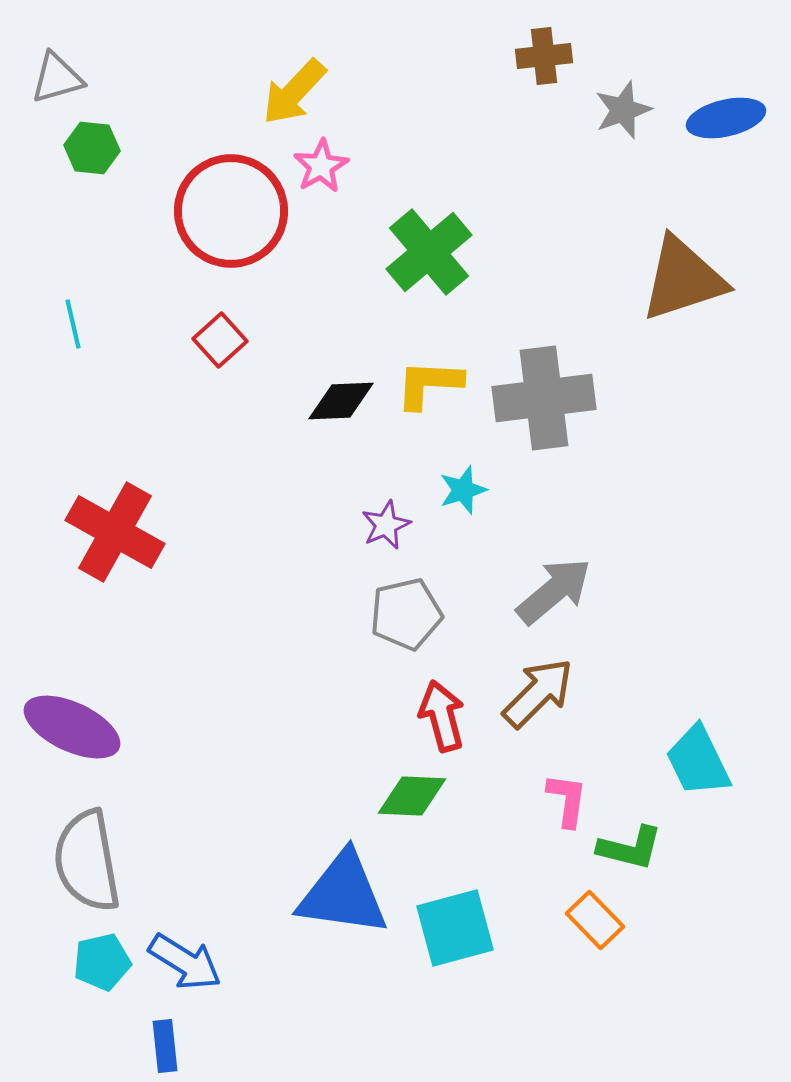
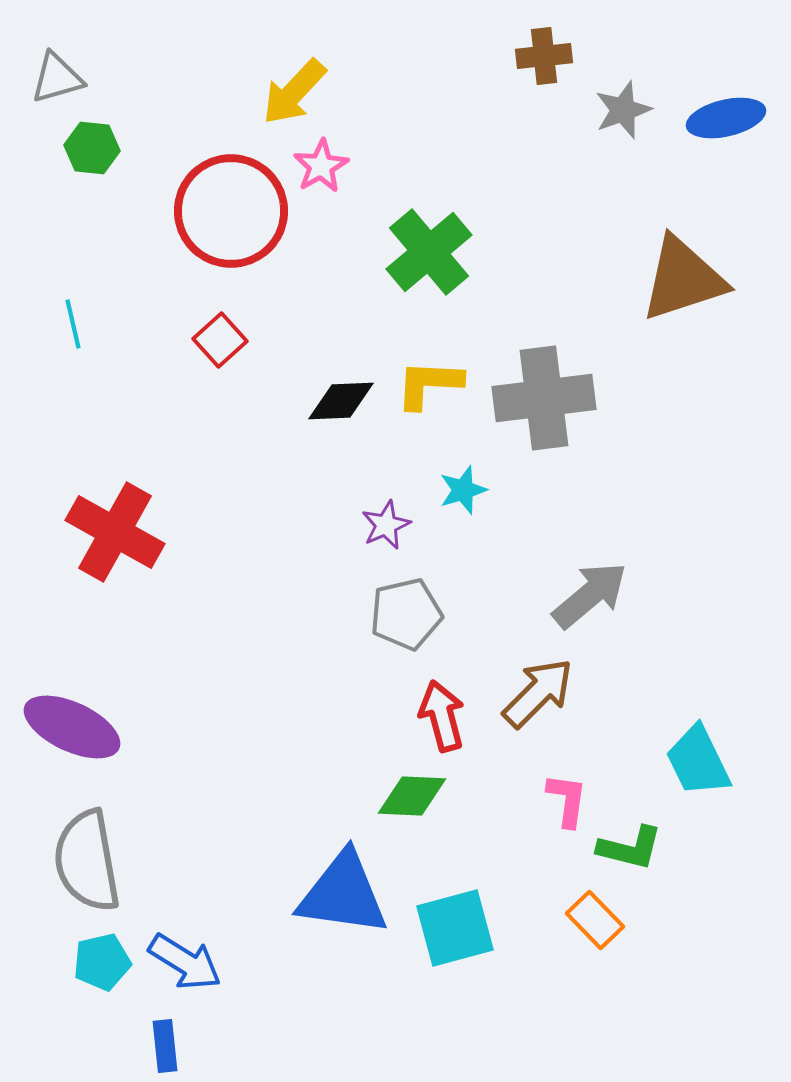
gray arrow: moved 36 px right, 4 px down
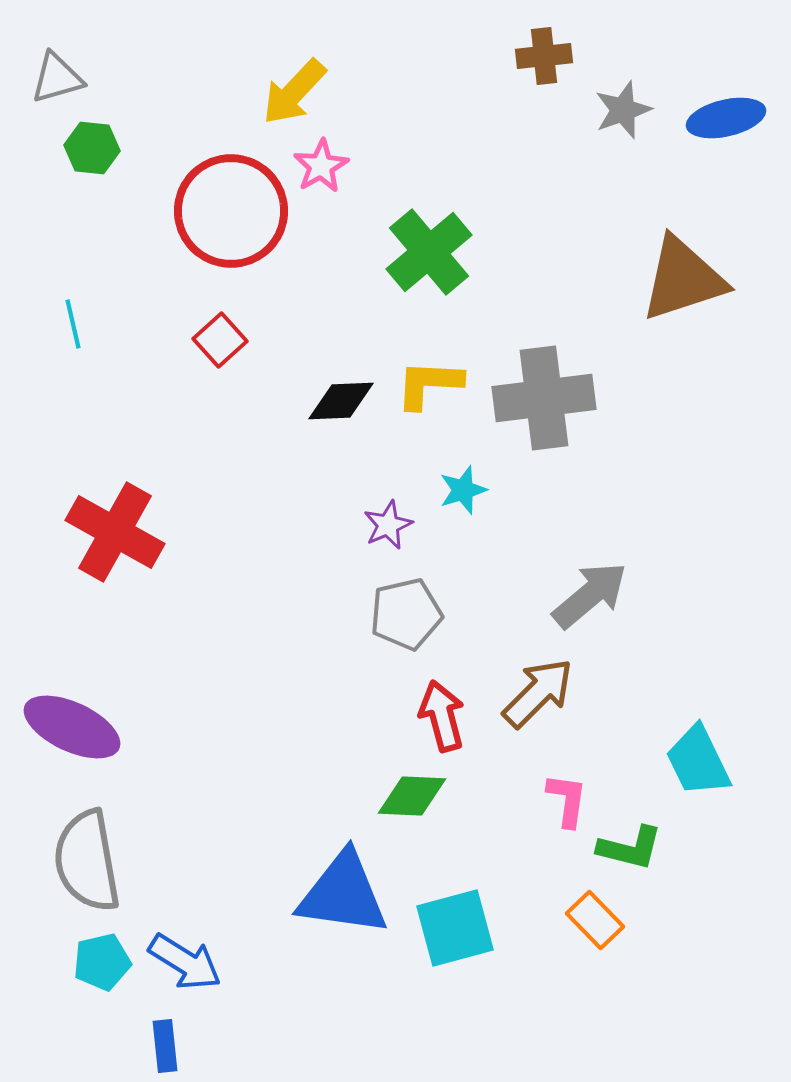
purple star: moved 2 px right
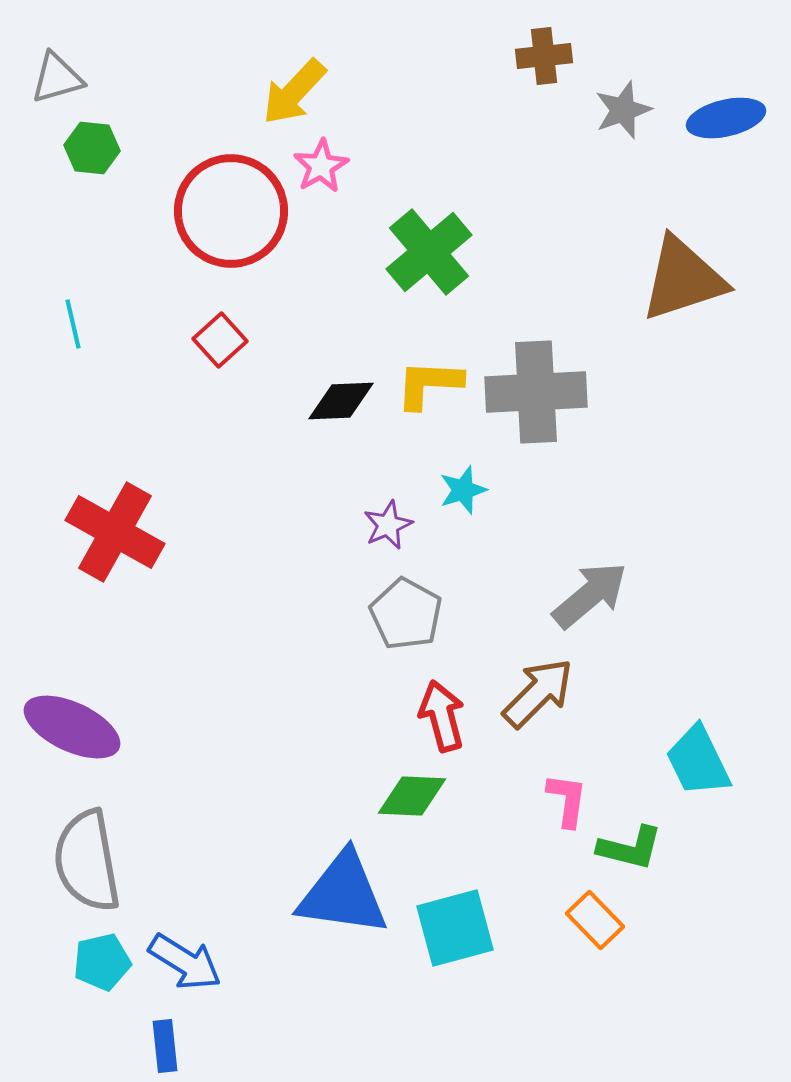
gray cross: moved 8 px left, 6 px up; rotated 4 degrees clockwise
gray pentagon: rotated 30 degrees counterclockwise
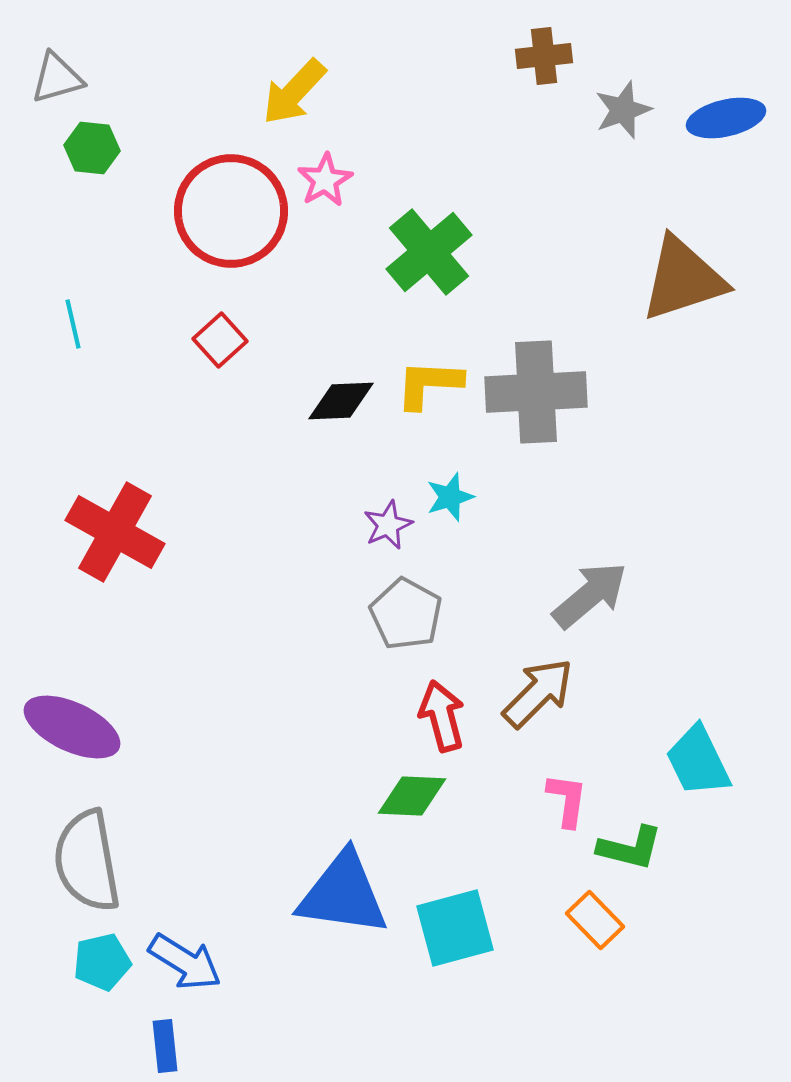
pink star: moved 4 px right, 14 px down
cyan star: moved 13 px left, 7 px down
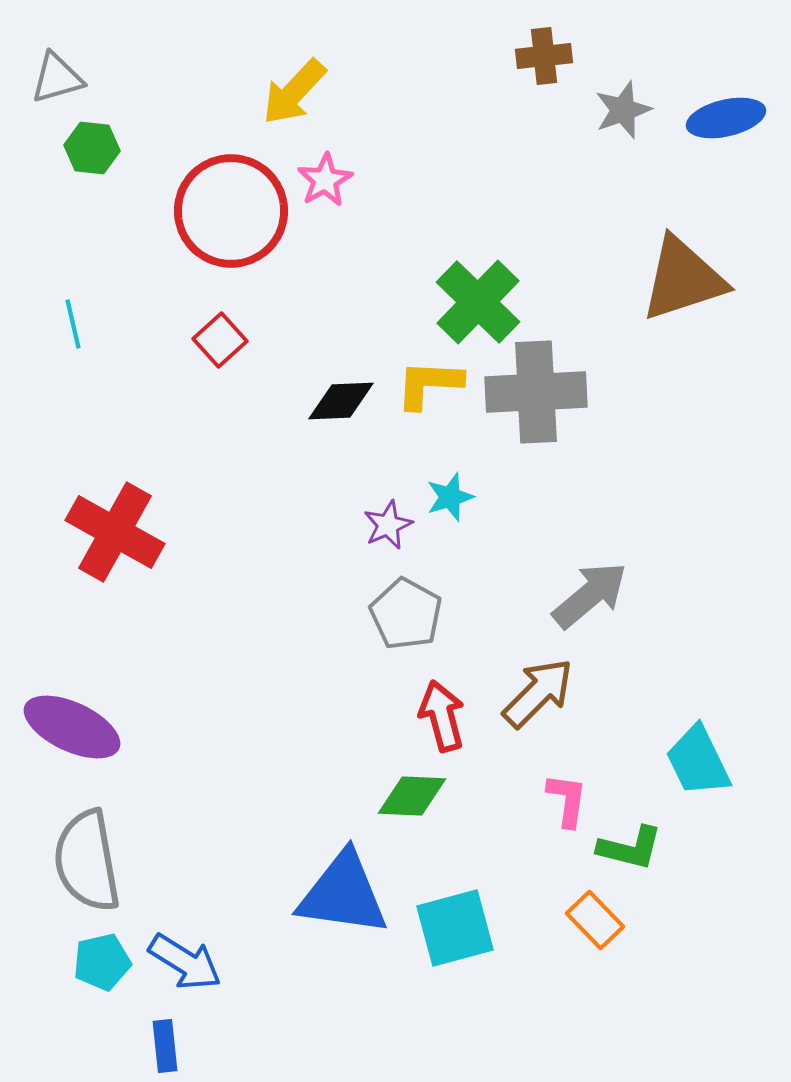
green cross: moved 49 px right, 50 px down; rotated 6 degrees counterclockwise
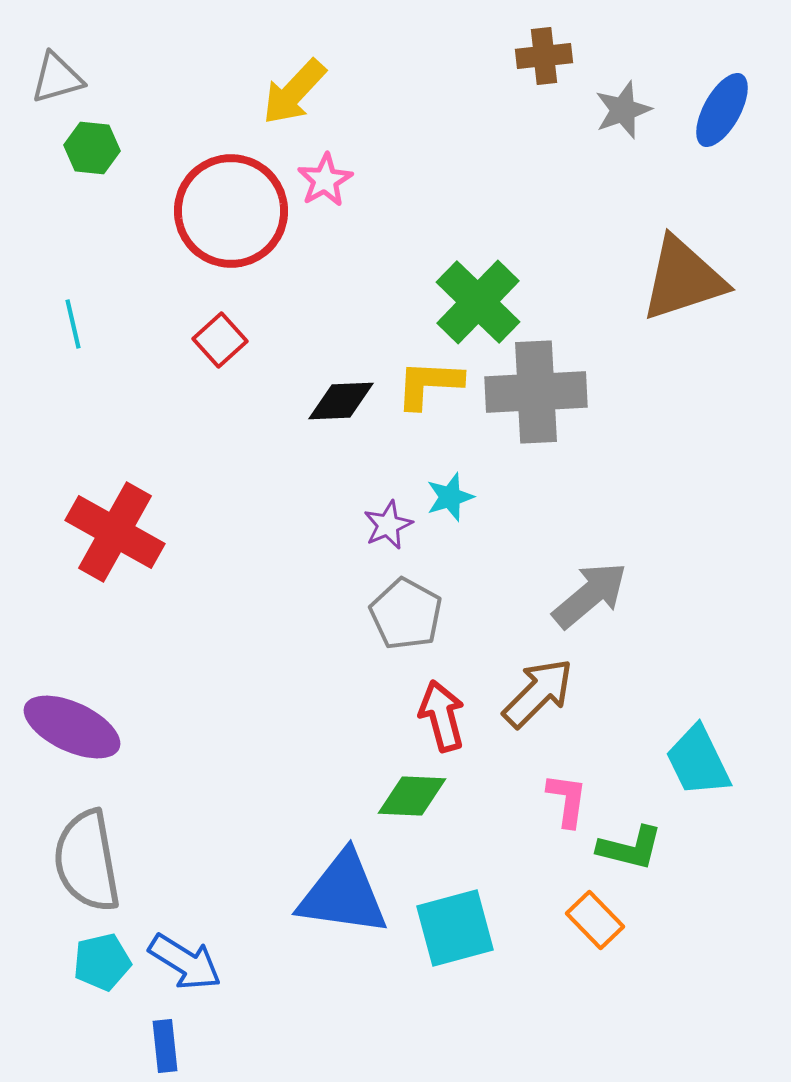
blue ellipse: moved 4 px left, 8 px up; rotated 48 degrees counterclockwise
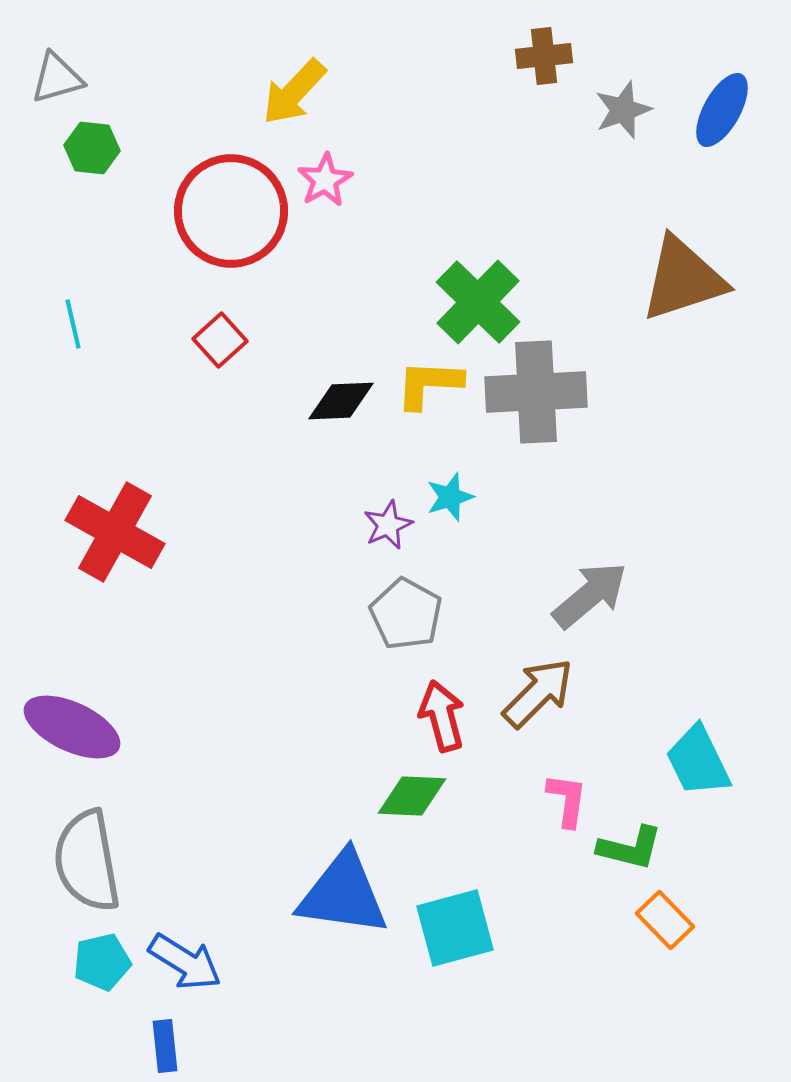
orange rectangle: moved 70 px right
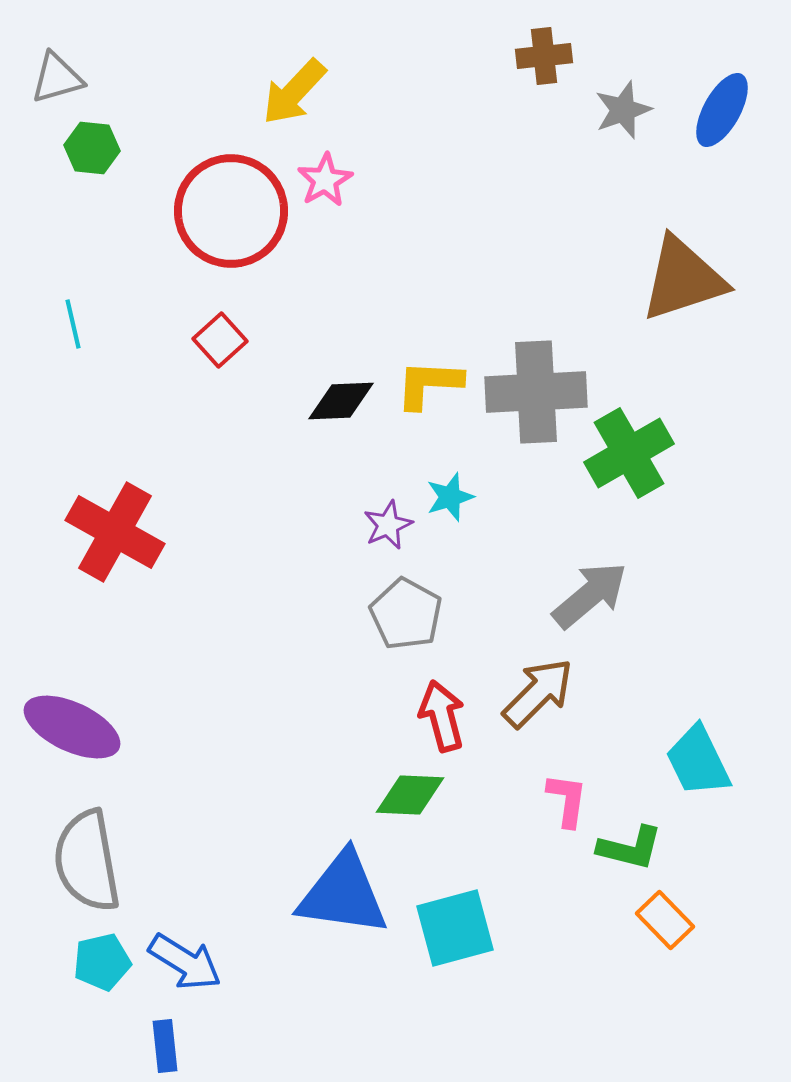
green cross: moved 151 px right, 151 px down; rotated 16 degrees clockwise
green diamond: moved 2 px left, 1 px up
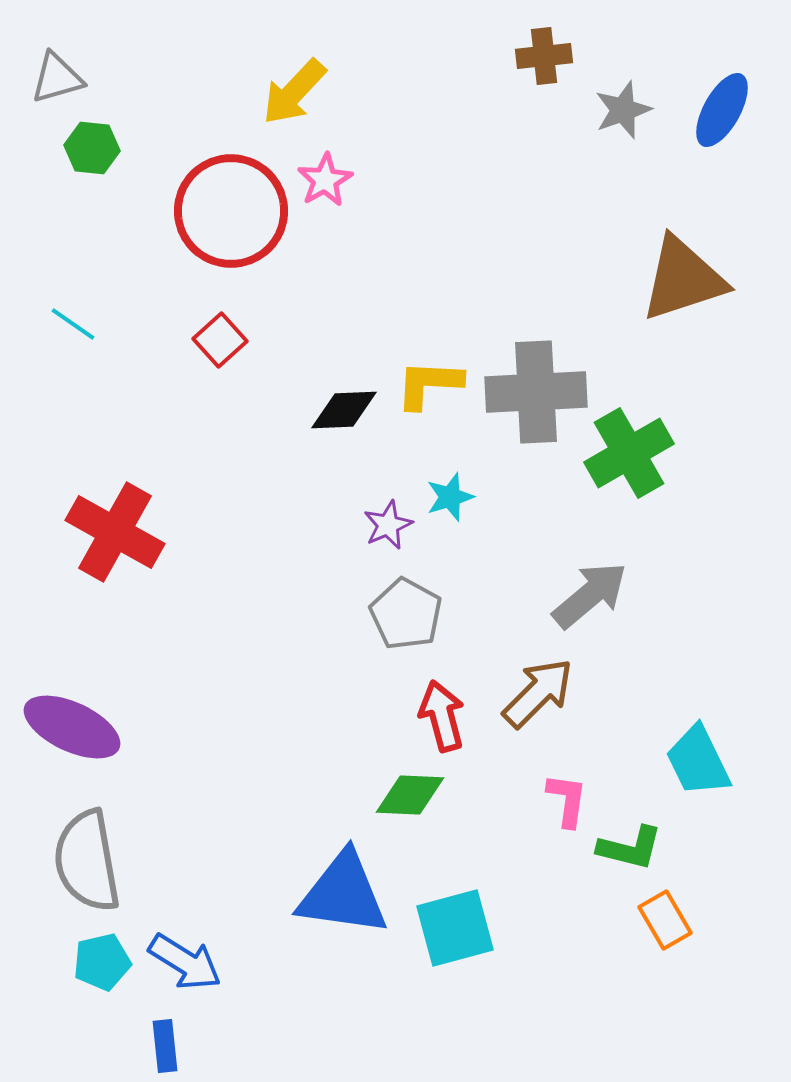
cyan line: rotated 42 degrees counterclockwise
black diamond: moved 3 px right, 9 px down
orange rectangle: rotated 14 degrees clockwise
